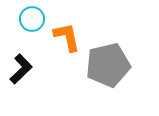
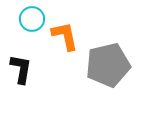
orange L-shape: moved 2 px left, 1 px up
black L-shape: rotated 36 degrees counterclockwise
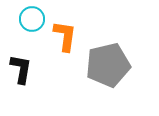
orange L-shape: rotated 20 degrees clockwise
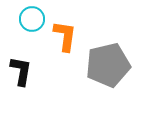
black L-shape: moved 2 px down
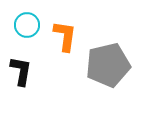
cyan circle: moved 5 px left, 6 px down
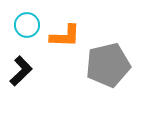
orange L-shape: rotated 84 degrees clockwise
black L-shape: rotated 36 degrees clockwise
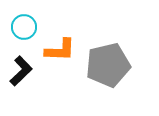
cyan circle: moved 3 px left, 2 px down
orange L-shape: moved 5 px left, 14 px down
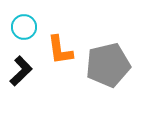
orange L-shape: rotated 80 degrees clockwise
